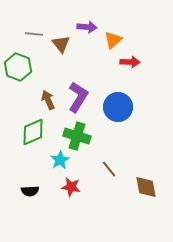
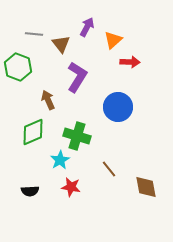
purple arrow: rotated 66 degrees counterclockwise
purple L-shape: moved 1 px left, 20 px up
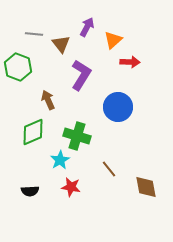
purple L-shape: moved 4 px right, 2 px up
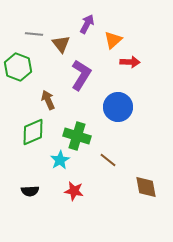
purple arrow: moved 3 px up
brown line: moved 1 px left, 9 px up; rotated 12 degrees counterclockwise
red star: moved 3 px right, 4 px down
